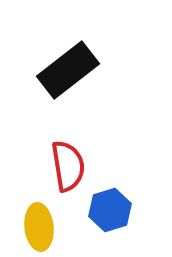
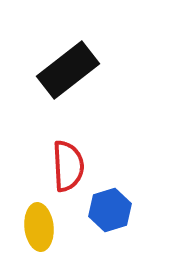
red semicircle: rotated 6 degrees clockwise
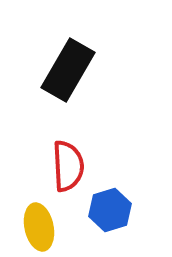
black rectangle: rotated 22 degrees counterclockwise
yellow ellipse: rotated 6 degrees counterclockwise
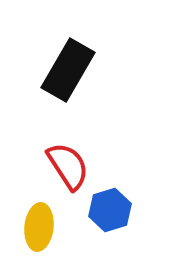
red semicircle: rotated 30 degrees counterclockwise
yellow ellipse: rotated 18 degrees clockwise
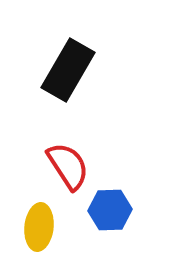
blue hexagon: rotated 15 degrees clockwise
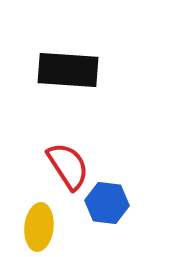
black rectangle: rotated 64 degrees clockwise
blue hexagon: moved 3 px left, 7 px up; rotated 9 degrees clockwise
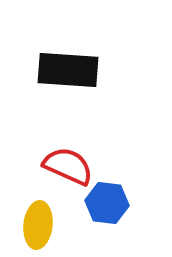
red semicircle: rotated 33 degrees counterclockwise
yellow ellipse: moved 1 px left, 2 px up
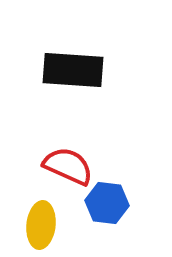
black rectangle: moved 5 px right
yellow ellipse: moved 3 px right
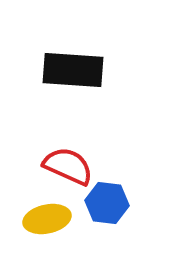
yellow ellipse: moved 6 px right, 6 px up; rotated 72 degrees clockwise
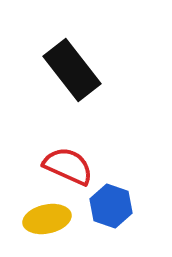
black rectangle: moved 1 px left; rotated 48 degrees clockwise
blue hexagon: moved 4 px right, 3 px down; rotated 12 degrees clockwise
